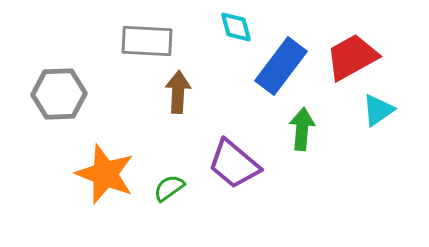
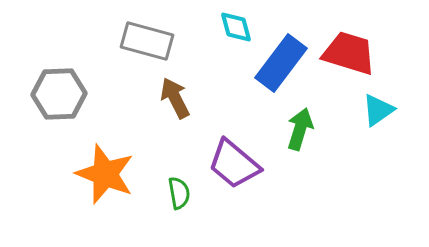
gray rectangle: rotated 12 degrees clockwise
red trapezoid: moved 3 px left, 4 px up; rotated 46 degrees clockwise
blue rectangle: moved 3 px up
brown arrow: moved 3 px left, 6 px down; rotated 30 degrees counterclockwise
green arrow: moved 2 px left; rotated 12 degrees clockwise
green semicircle: moved 10 px right, 5 px down; rotated 116 degrees clockwise
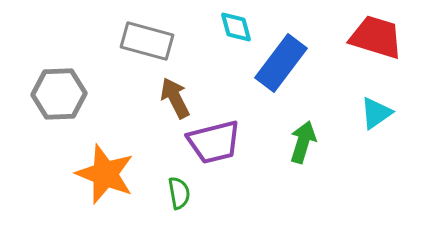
red trapezoid: moved 27 px right, 16 px up
cyan triangle: moved 2 px left, 3 px down
green arrow: moved 3 px right, 13 px down
purple trapezoid: moved 20 px left, 22 px up; rotated 54 degrees counterclockwise
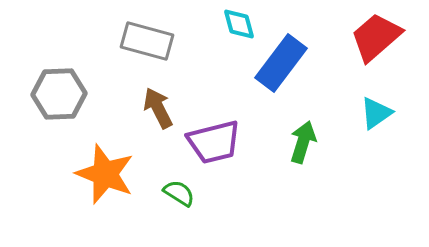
cyan diamond: moved 3 px right, 3 px up
red trapezoid: rotated 58 degrees counterclockwise
brown arrow: moved 17 px left, 10 px down
green semicircle: rotated 48 degrees counterclockwise
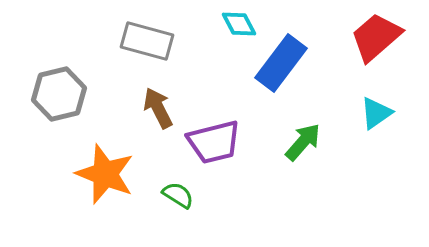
cyan diamond: rotated 12 degrees counterclockwise
gray hexagon: rotated 12 degrees counterclockwise
green arrow: rotated 24 degrees clockwise
green semicircle: moved 1 px left, 2 px down
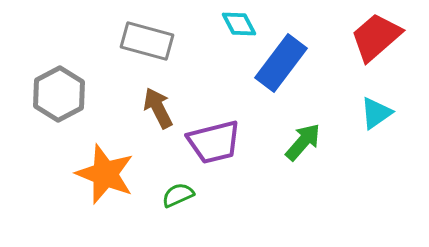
gray hexagon: rotated 14 degrees counterclockwise
green semicircle: rotated 56 degrees counterclockwise
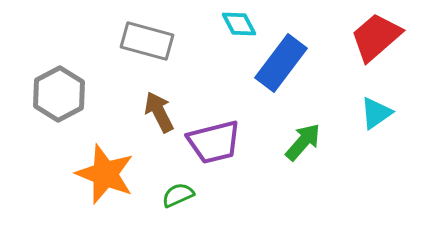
brown arrow: moved 1 px right, 4 px down
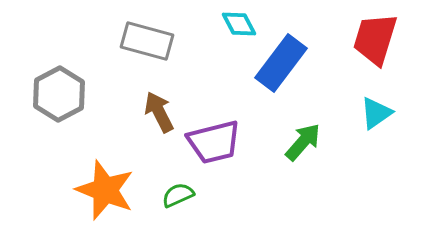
red trapezoid: moved 1 px left, 2 px down; rotated 32 degrees counterclockwise
orange star: moved 16 px down
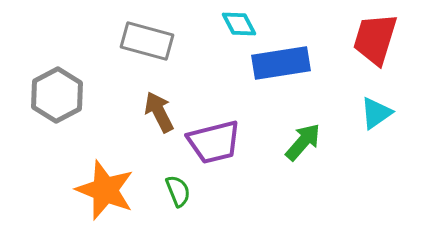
blue rectangle: rotated 44 degrees clockwise
gray hexagon: moved 2 px left, 1 px down
green semicircle: moved 4 px up; rotated 92 degrees clockwise
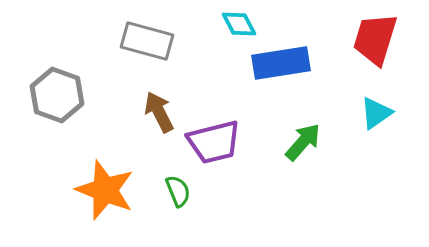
gray hexagon: rotated 12 degrees counterclockwise
